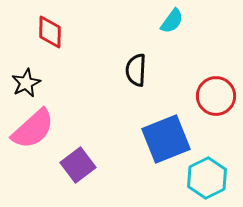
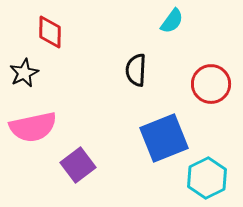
black star: moved 2 px left, 10 px up
red circle: moved 5 px left, 12 px up
pink semicircle: moved 2 px up; rotated 30 degrees clockwise
blue square: moved 2 px left, 1 px up
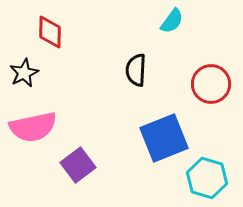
cyan hexagon: rotated 18 degrees counterclockwise
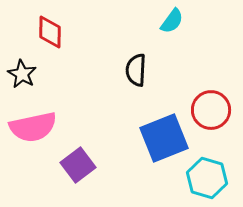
black star: moved 2 px left, 1 px down; rotated 16 degrees counterclockwise
red circle: moved 26 px down
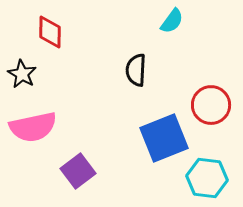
red circle: moved 5 px up
purple square: moved 6 px down
cyan hexagon: rotated 9 degrees counterclockwise
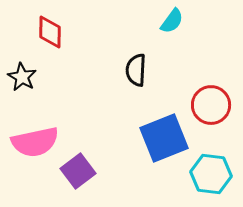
black star: moved 3 px down
pink semicircle: moved 2 px right, 15 px down
cyan hexagon: moved 4 px right, 4 px up
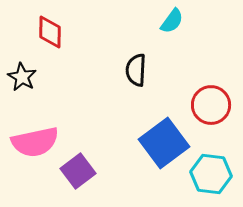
blue square: moved 5 px down; rotated 15 degrees counterclockwise
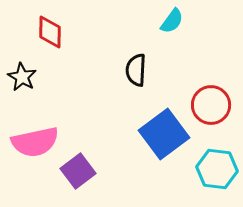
blue square: moved 9 px up
cyan hexagon: moved 6 px right, 5 px up
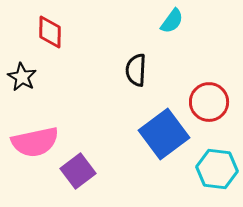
red circle: moved 2 px left, 3 px up
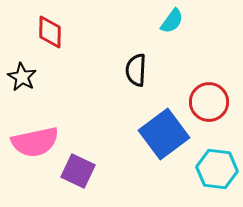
purple square: rotated 28 degrees counterclockwise
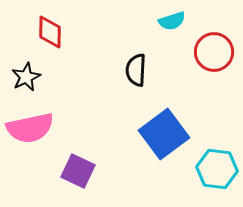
cyan semicircle: rotated 36 degrees clockwise
black star: moved 4 px right; rotated 16 degrees clockwise
red circle: moved 5 px right, 50 px up
pink semicircle: moved 5 px left, 14 px up
